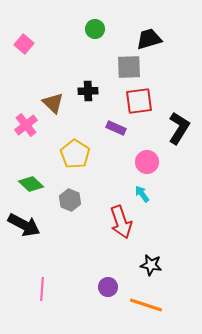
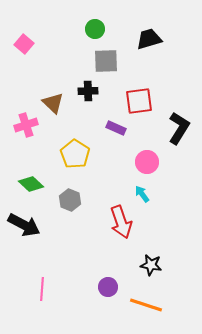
gray square: moved 23 px left, 6 px up
pink cross: rotated 20 degrees clockwise
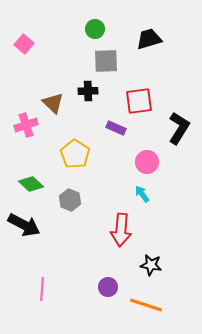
red arrow: moved 8 px down; rotated 24 degrees clockwise
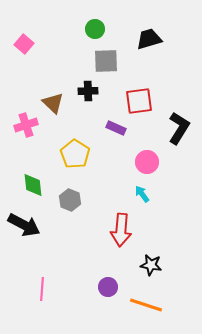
green diamond: moved 2 px right, 1 px down; rotated 40 degrees clockwise
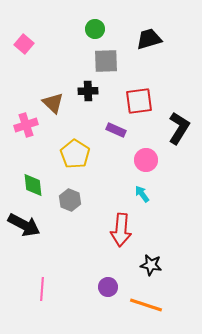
purple rectangle: moved 2 px down
pink circle: moved 1 px left, 2 px up
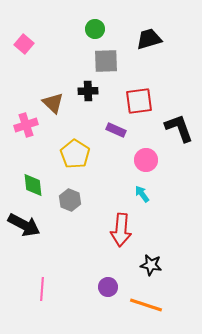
black L-shape: rotated 52 degrees counterclockwise
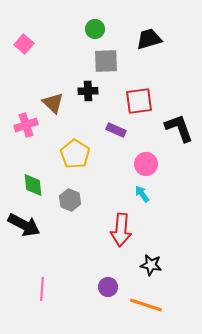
pink circle: moved 4 px down
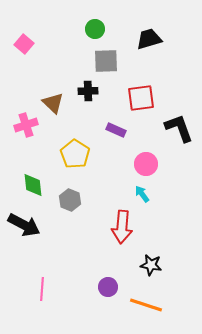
red square: moved 2 px right, 3 px up
red arrow: moved 1 px right, 3 px up
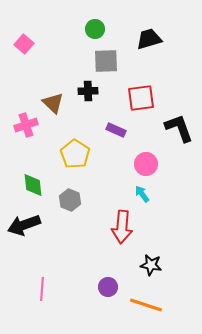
black arrow: rotated 132 degrees clockwise
